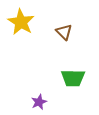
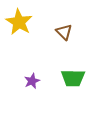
yellow star: moved 2 px left
purple star: moved 7 px left, 21 px up
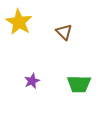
green trapezoid: moved 6 px right, 6 px down
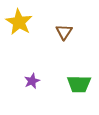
brown triangle: rotated 18 degrees clockwise
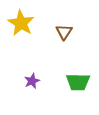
yellow star: moved 2 px right, 1 px down
green trapezoid: moved 1 px left, 2 px up
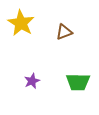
brown triangle: rotated 36 degrees clockwise
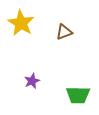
green trapezoid: moved 13 px down
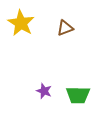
brown triangle: moved 1 px right, 4 px up
purple star: moved 12 px right, 10 px down; rotated 28 degrees counterclockwise
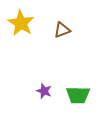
brown triangle: moved 3 px left, 2 px down
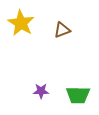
purple star: moved 3 px left; rotated 21 degrees counterclockwise
